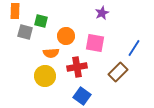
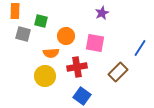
gray square: moved 2 px left, 2 px down
blue line: moved 6 px right
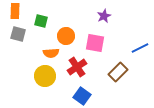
purple star: moved 2 px right, 3 px down
gray square: moved 5 px left
blue line: rotated 30 degrees clockwise
red cross: rotated 24 degrees counterclockwise
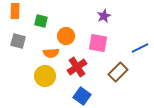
gray square: moved 7 px down
pink square: moved 3 px right
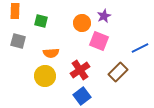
orange circle: moved 16 px right, 13 px up
pink square: moved 1 px right, 2 px up; rotated 12 degrees clockwise
red cross: moved 3 px right, 3 px down
blue square: rotated 18 degrees clockwise
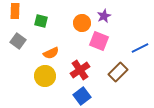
gray square: rotated 21 degrees clockwise
orange semicircle: rotated 21 degrees counterclockwise
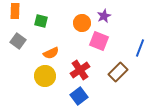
blue line: rotated 42 degrees counterclockwise
blue square: moved 3 px left
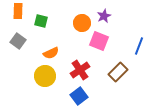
orange rectangle: moved 3 px right
blue line: moved 1 px left, 2 px up
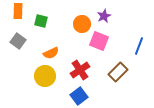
orange circle: moved 1 px down
